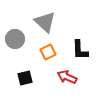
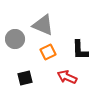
gray triangle: moved 2 px left, 3 px down; rotated 20 degrees counterclockwise
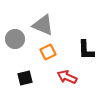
black L-shape: moved 6 px right
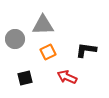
gray triangle: rotated 25 degrees counterclockwise
black L-shape: rotated 100 degrees clockwise
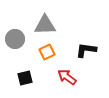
gray triangle: moved 2 px right
orange square: moved 1 px left
red arrow: rotated 12 degrees clockwise
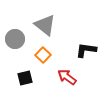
gray triangle: rotated 40 degrees clockwise
orange square: moved 4 px left, 3 px down; rotated 21 degrees counterclockwise
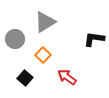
gray triangle: moved 3 px up; rotated 50 degrees clockwise
black L-shape: moved 8 px right, 11 px up
black square: rotated 35 degrees counterclockwise
